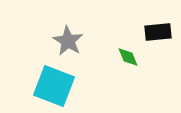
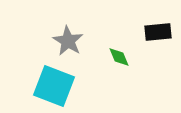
green diamond: moved 9 px left
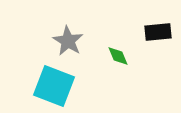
green diamond: moved 1 px left, 1 px up
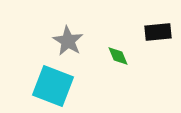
cyan square: moved 1 px left
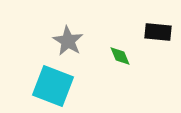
black rectangle: rotated 12 degrees clockwise
green diamond: moved 2 px right
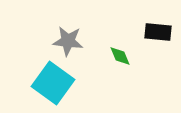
gray star: rotated 24 degrees counterclockwise
cyan square: moved 3 px up; rotated 15 degrees clockwise
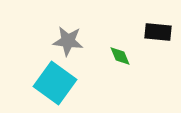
cyan square: moved 2 px right
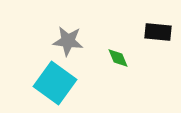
green diamond: moved 2 px left, 2 px down
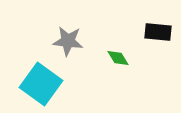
green diamond: rotated 10 degrees counterclockwise
cyan square: moved 14 px left, 1 px down
